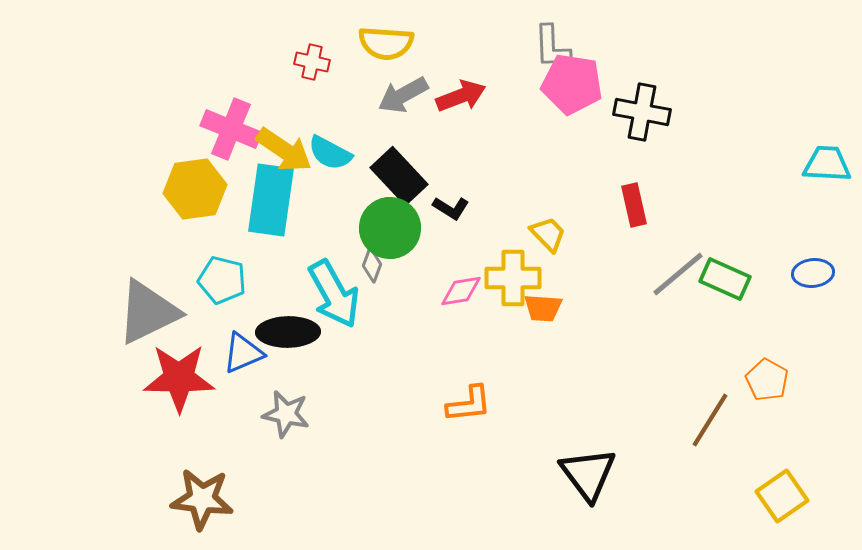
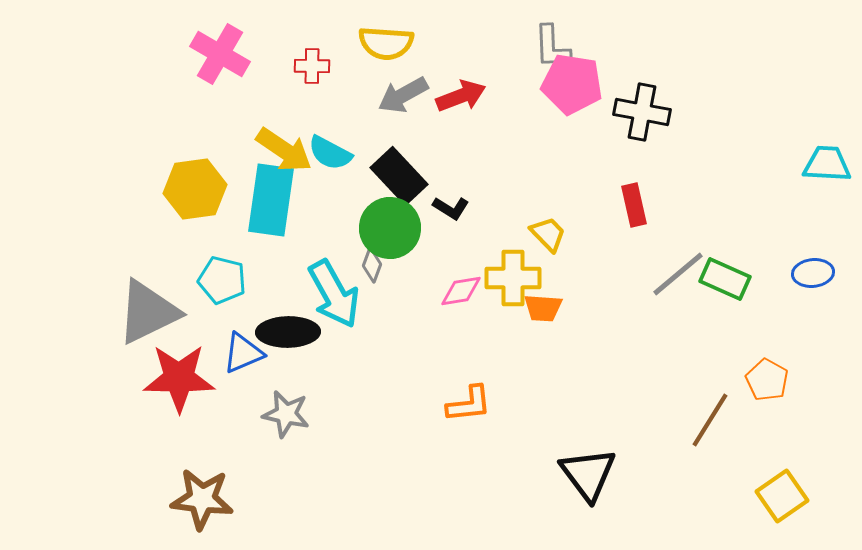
red cross: moved 4 px down; rotated 12 degrees counterclockwise
pink cross: moved 11 px left, 75 px up; rotated 8 degrees clockwise
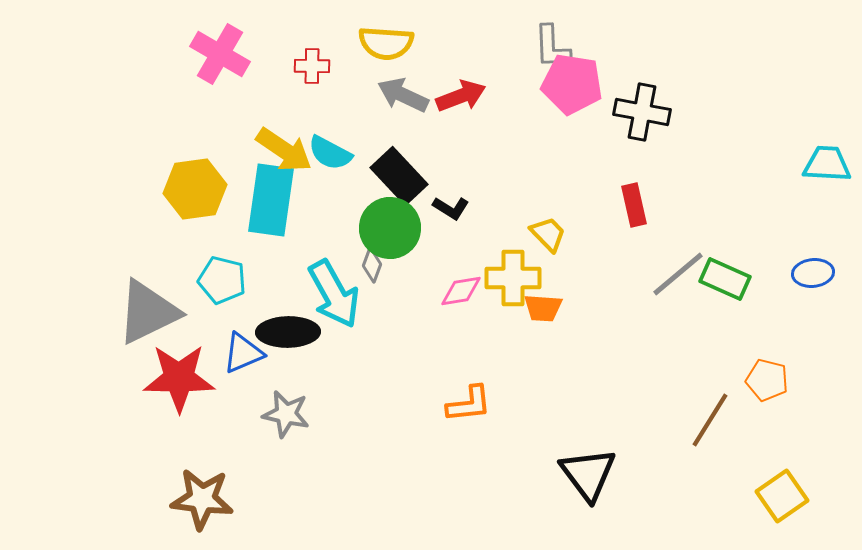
gray arrow: rotated 54 degrees clockwise
orange pentagon: rotated 15 degrees counterclockwise
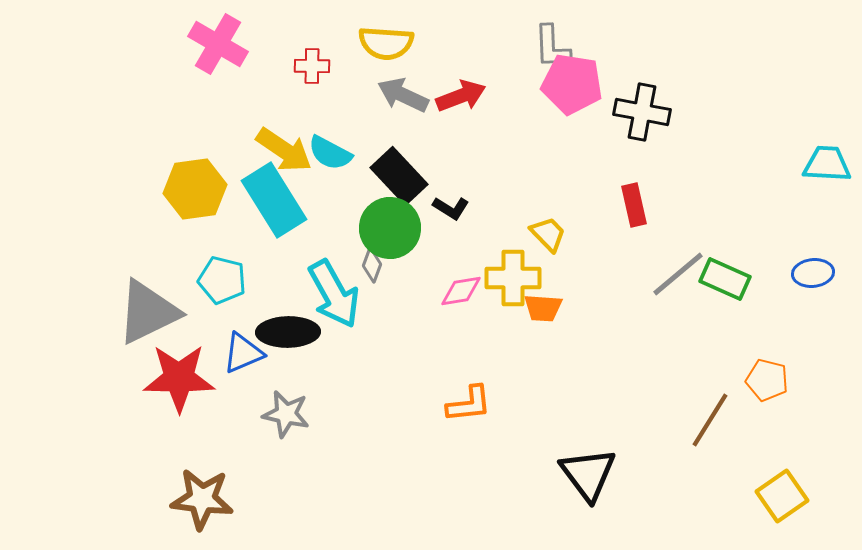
pink cross: moved 2 px left, 10 px up
cyan rectangle: moved 3 px right; rotated 40 degrees counterclockwise
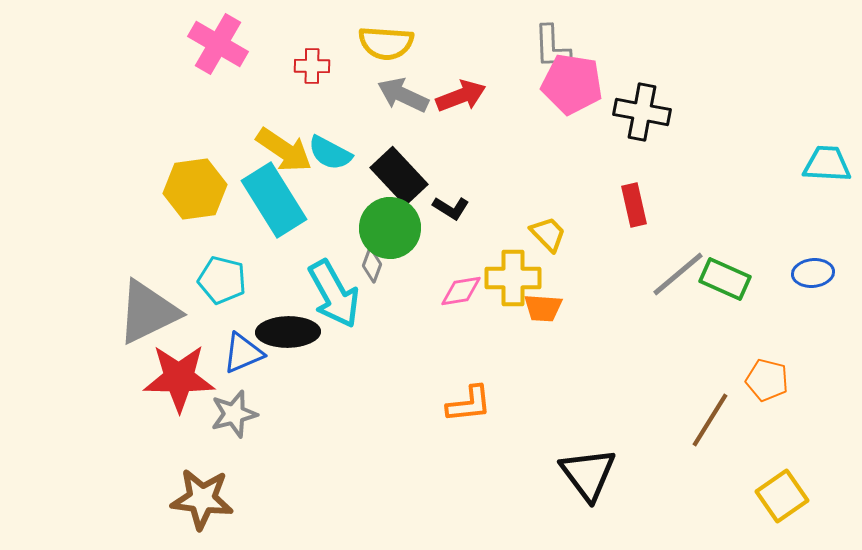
gray star: moved 52 px left; rotated 27 degrees counterclockwise
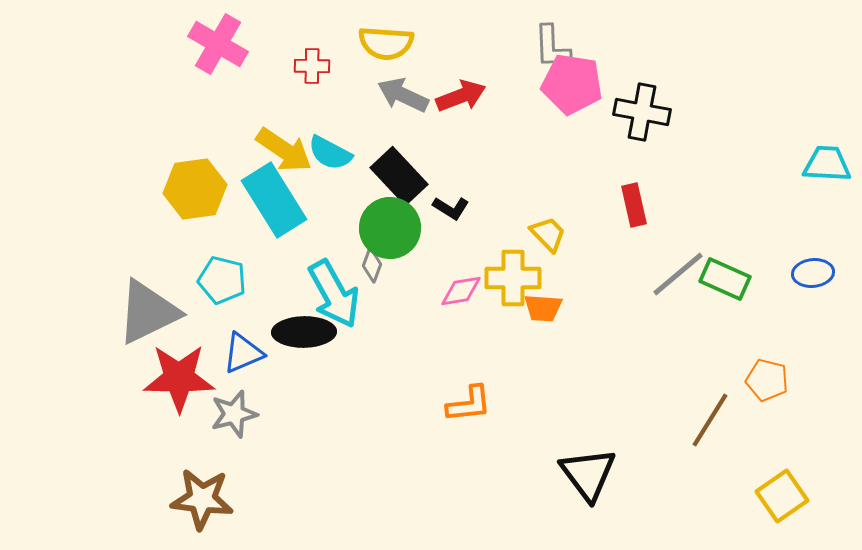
black ellipse: moved 16 px right
